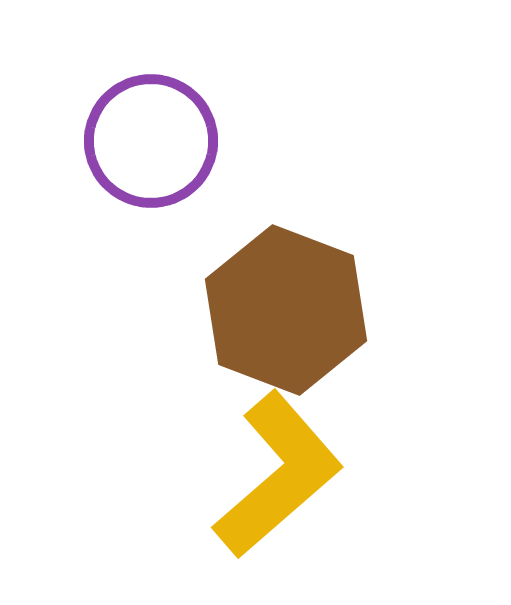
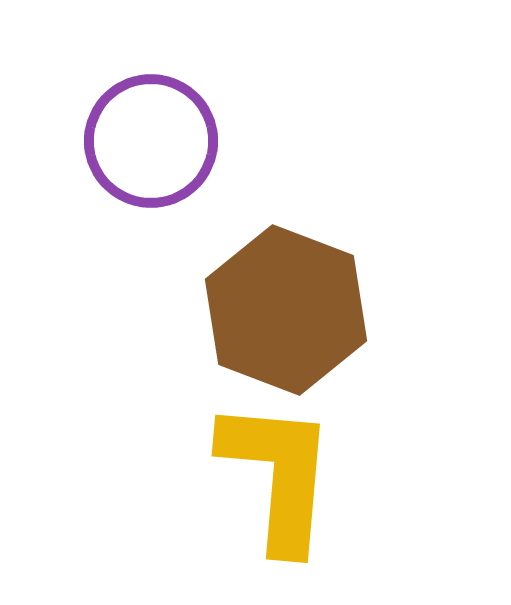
yellow L-shape: rotated 44 degrees counterclockwise
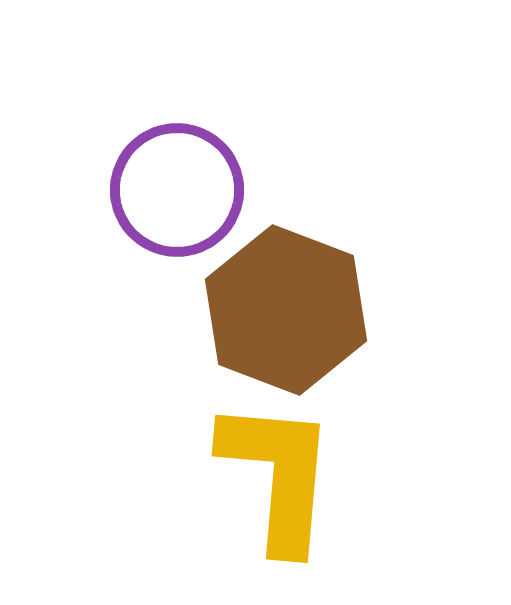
purple circle: moved 26 px right, 49 px down
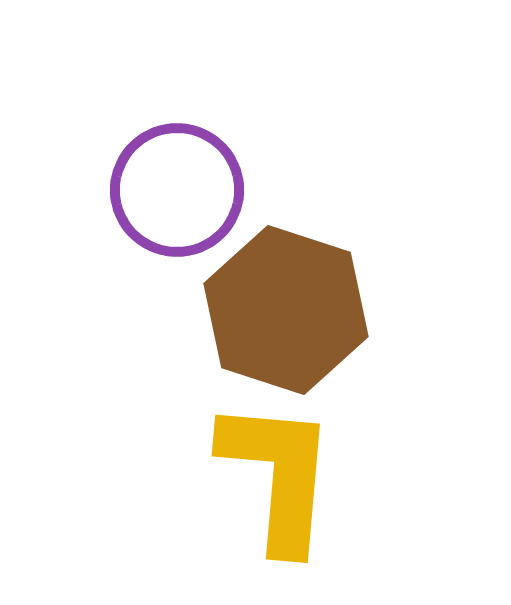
brown hexagon: rotated 3 degrees counterclockwise
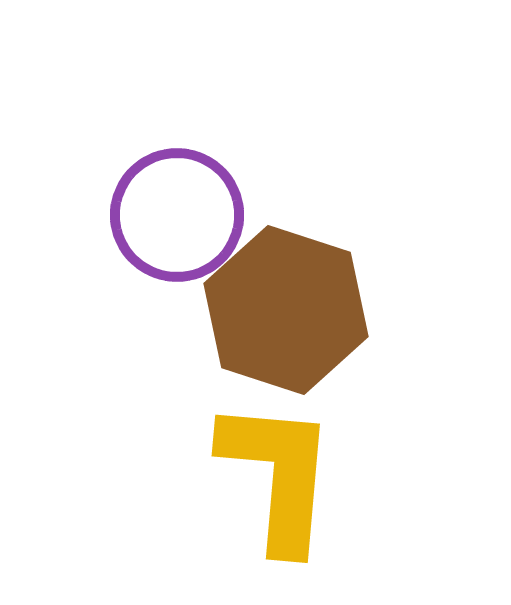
purple circle: moved 25 px down
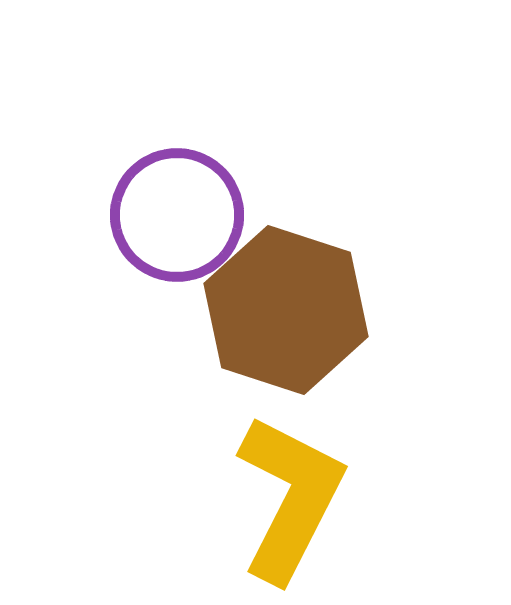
yellow L-shape: moved 12 px right, 23 px down; rotated 22 degrees clockwise
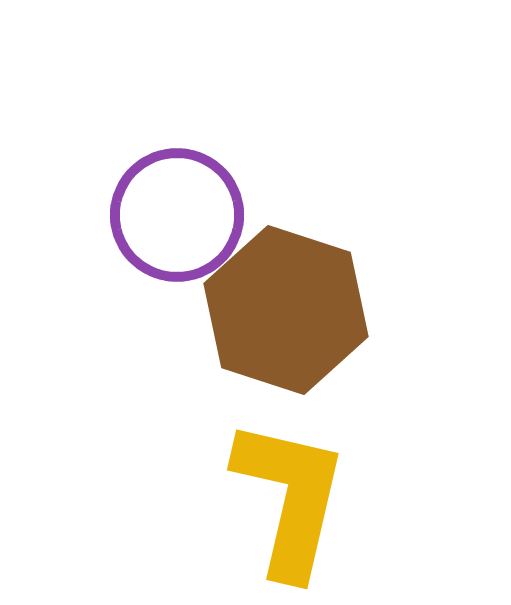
yellow L-shape: rotated 14 degrees counterclockwise
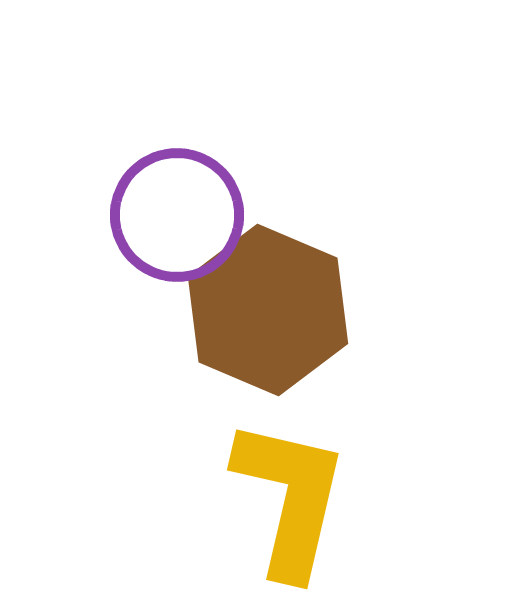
brown hexagon: moved 18 px left; rotated 5 degrees clockwise
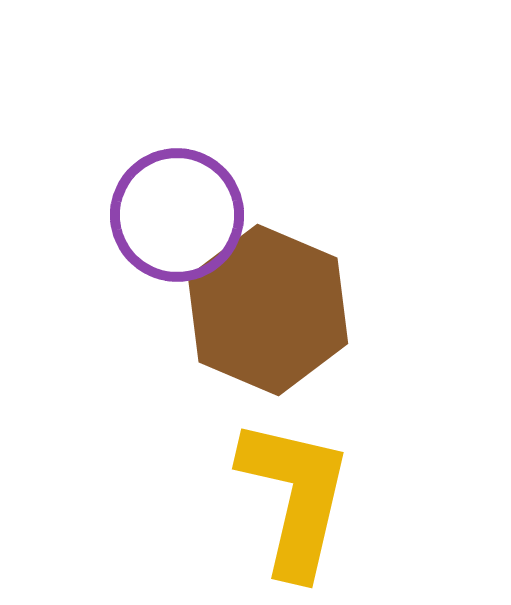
yellow L-shape: moved 5 px right, 1 px up
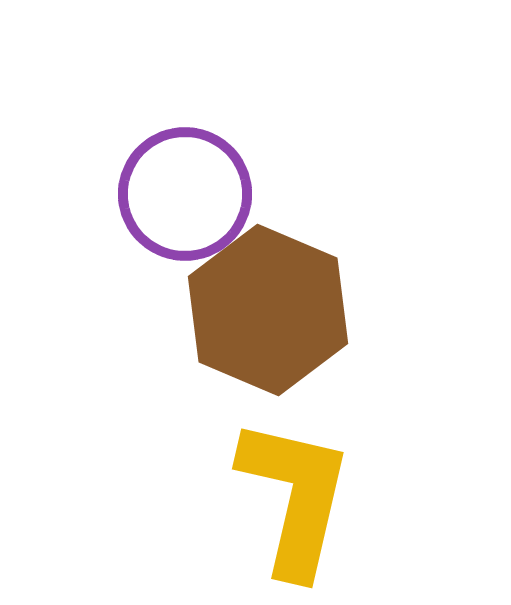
purple circle: moved 8 px right, 21 px up
